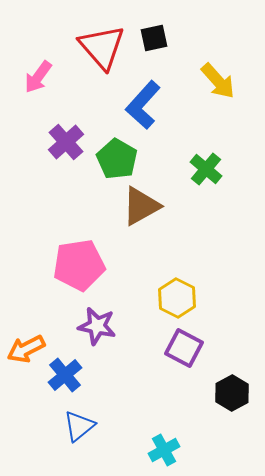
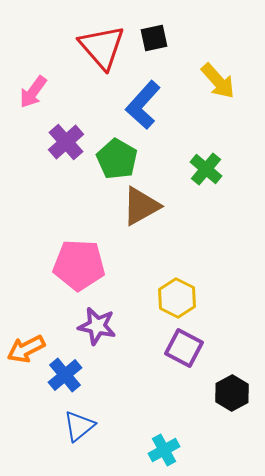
pink arrow: moved 5 px left, 15 px down
pink pentagon: rotated 12 degrees clockwise
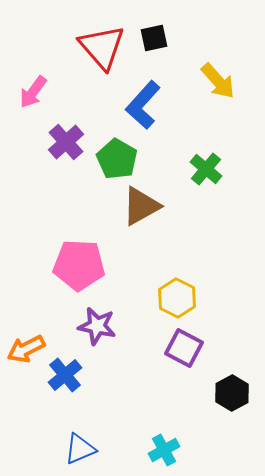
blue triangle: moved 1 px right, 23 px down; rotated 16 degrees clockwise
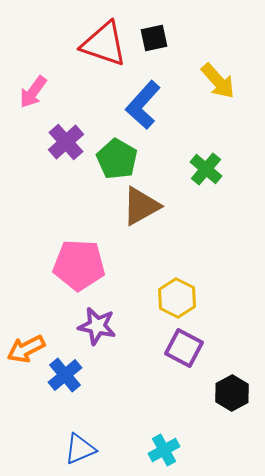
red triangle: moved 2 px right, 3 px up; rotated 30 degrees counterclockwise
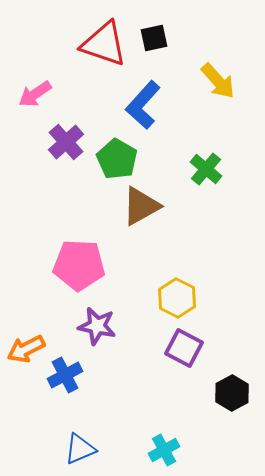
pink arrow: moved 2 px right, 2 px down; rotated 20 degrees clockwise
blue cross: rotated 12 degrees clockwise
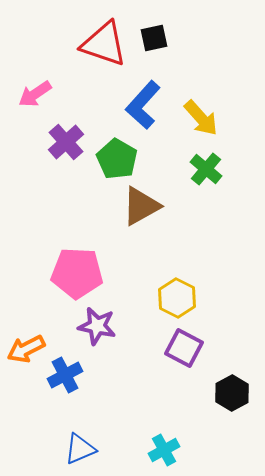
yellow arrow: moved 17 px left, 37 px down
pink pentagon: moved 2 px left, 8 px down
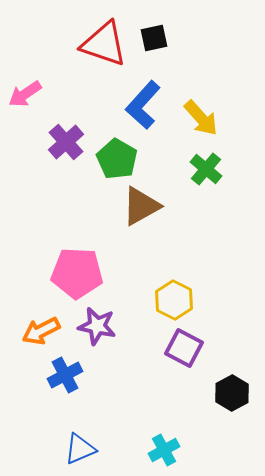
pink arrow: moved 10 px left
yellow hexagon: moved 3 px left, 2 px down
orange arrow: moved 15 px right, 18 px up
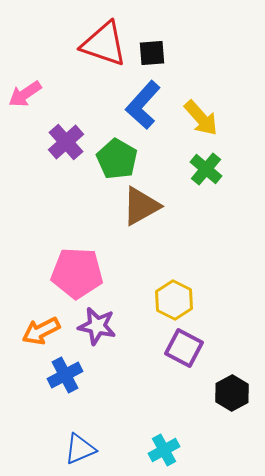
black square: moved 2 px left, 15 px down; rotated 8 degrees clockwise
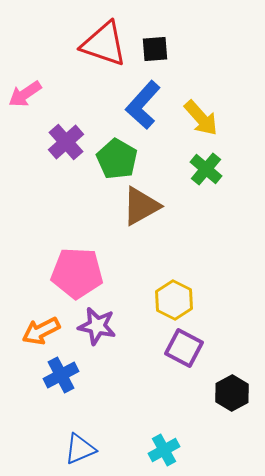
black square: moved 3 px right, 4 px up
blue cross: moved 4 px left
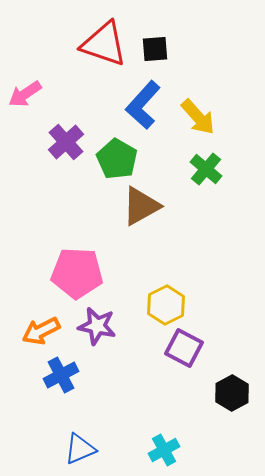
yellow arrow: moved 3 px left, 1 px up
yellow hexagon: moved 8 px left, 5 px down; rotated 6 degrees clockwise
